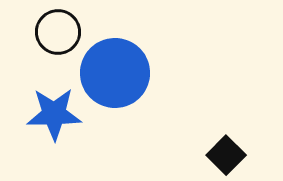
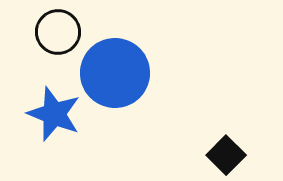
blue star: rotated 22 degrees clockwise
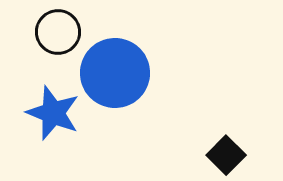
blue star: moved 1 px left, 1 px up
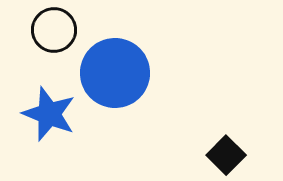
black circle: moved 4 px left, 2 px up
blue star: moved 4 px left, 1 px down
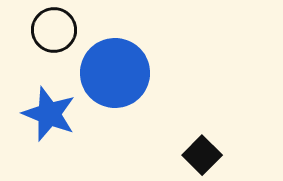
black square: moved 24 px left
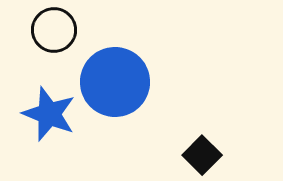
blue circle: moved 9 px down
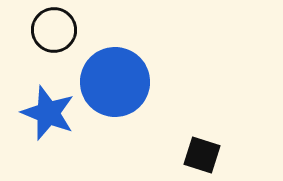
blue star: moved 1 px left, 1 px up
black square: rotated 27 degrees counterclockwise
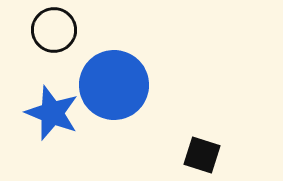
blue circle: moved 1 px left, 3 px down
blue star: moved 4 px right
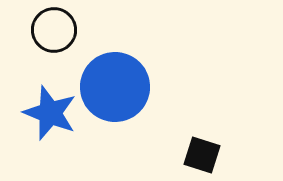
blue circle: moved 1 px right, 2 px down
blue star: moved 2 px left
